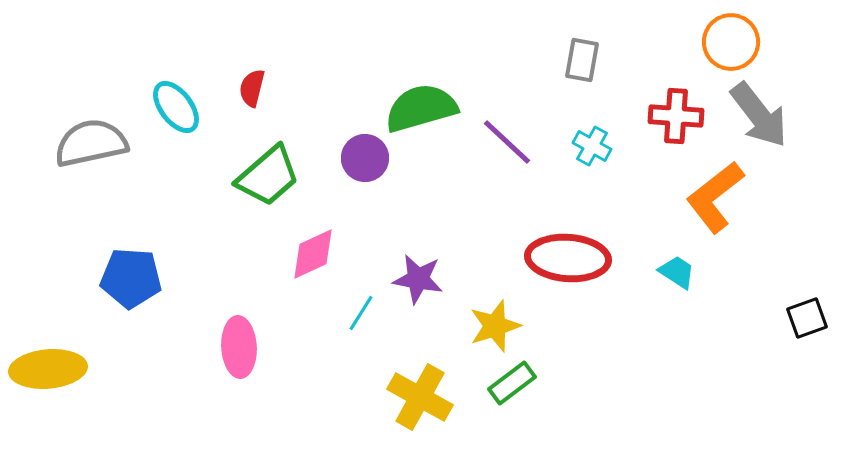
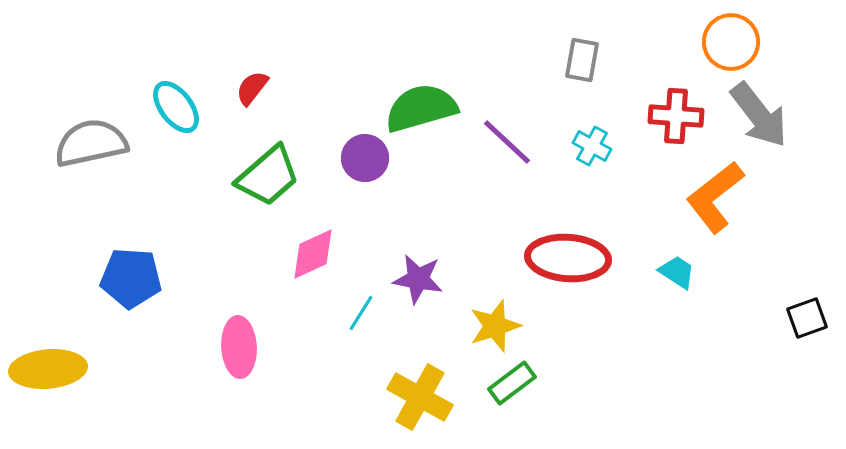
red semicircle: rotated 24 degrees clockwise
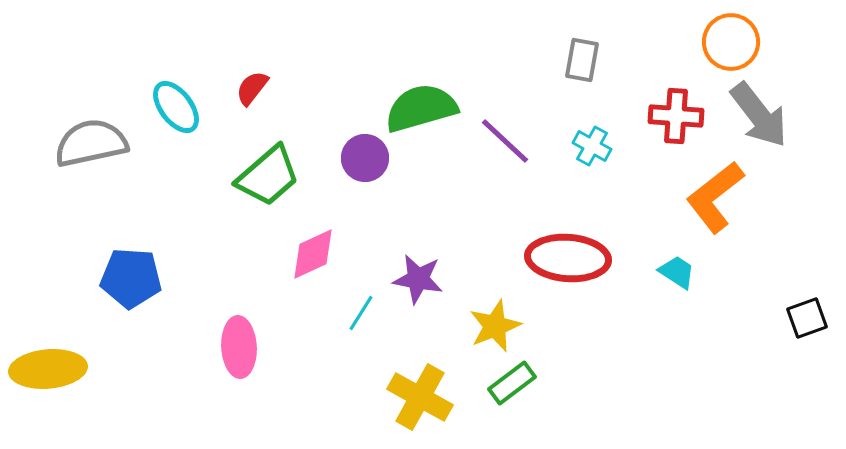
purple line: moved 2 px left, 1 px up
yellow star: rotated 4 degrees counterclockwise
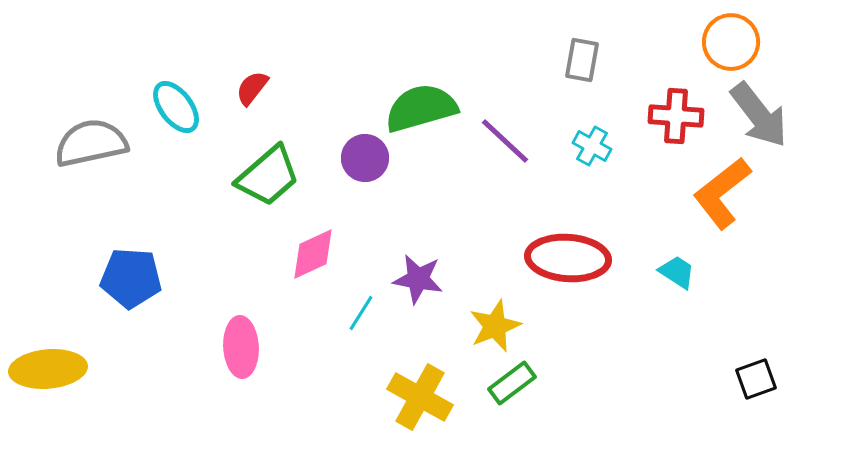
orange L-shape: moved 7 px right, 4 px up
black square: moved 51 px left, 61 px down
pink ellipse: moved 2 px right
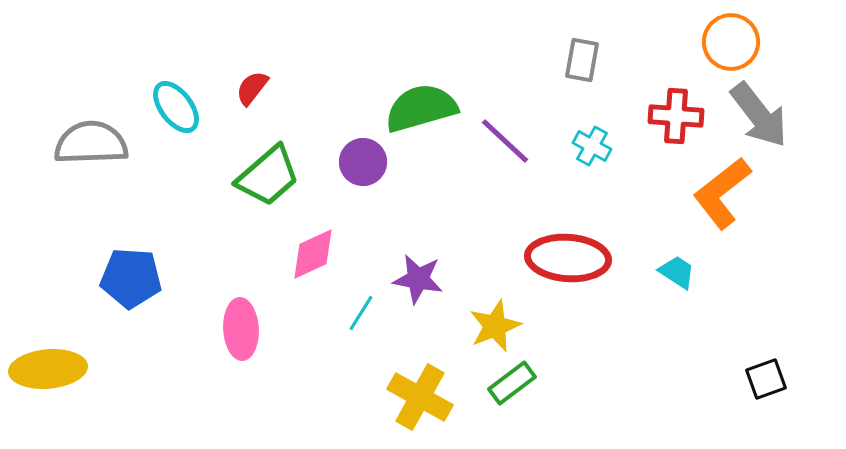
gray semicircle: rotated 10 degrees clockwise
purple circle: moved 2 px left, 4 px down
pink ellipse: moved 18 px up
black square: moved 10 px right
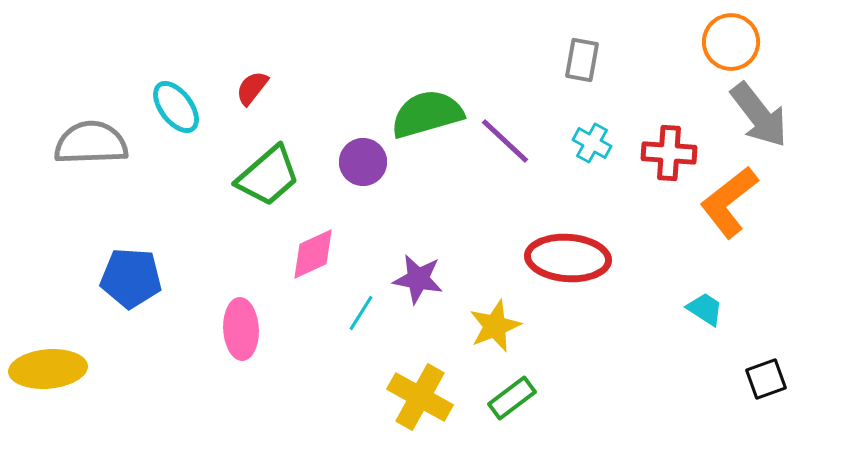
green semicircle: moved 6 px right, 6 px down
red cross: moved 7 px left, 37 px down
cyan cross: moved 3 px up
orange L-shape: moved 7 px right, 9 px down
cyan trapezoid: moved 28 px right, 37 px down
green rectangle: moved 15 px down
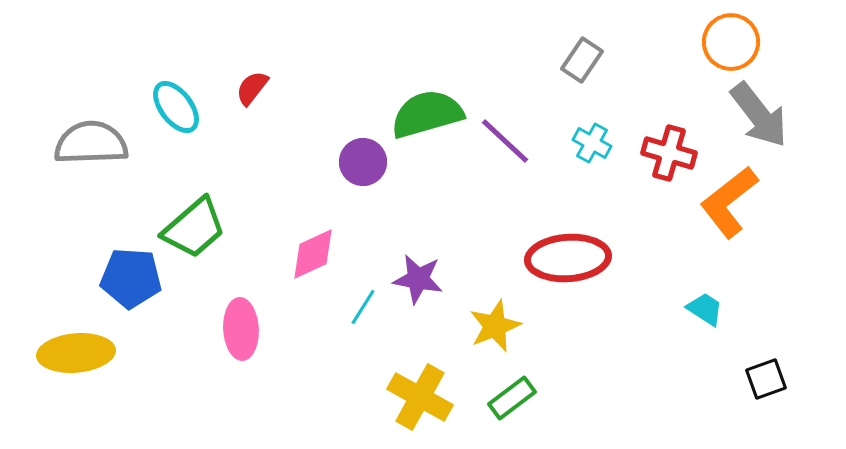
gray rectangle: rotated 24 degrees clockwise
red cross: rotated 12 degrees clockwise
green trapezoid: moved 74 px left, 52 px down
red ellipse: rotated 8 degrees counterclockwise
cyan line: moved 2 px right, 6 px up
yellow ellipse: moved 28 px right, 16 px up
